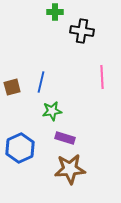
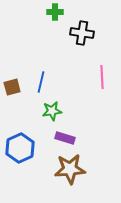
black cross: moved 2 px down
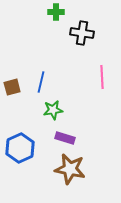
green cross: moved 1 px right
green star: moved 1 px right, 1 px up
brown star: rotated 16 degrees clockwise
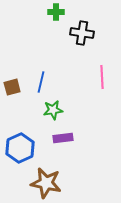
purple rectangle: moved 2 px left; rotated 24 degrees counterclockwise
brown star: moved 24 px left, 14 px down
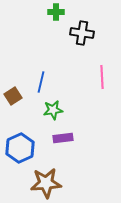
brown square: moved 1 px right, 9 px down; rotated 18 degrees counterclockwise
brown star: rotated 16 degrees counterclockwise
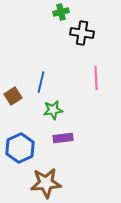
green cross: moved 5 px right; rotated 14 degrees counterclockwise
pink line: moved 6 px left, 1 px down
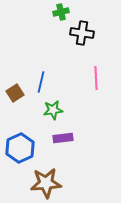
brown square: moved 2 px right, 3 px up
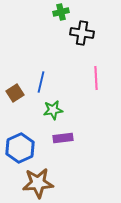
brown star: moved 8 px left
